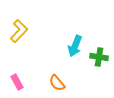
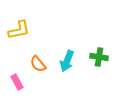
yellow L-shape: moved 1 px up; rotated 35 degrees clockwise
cyan arrow: moved 8 px left, 15 px down
orange semicircle: moved 19 px left, 19 px up
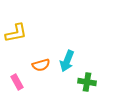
yellow L-shape: moved 3 px left, 3 px down
green cross: moved 12 px left, 25 px down
orange semicircle: moved 3 px right, 1 px down; rotated 66 degrees counterclockwise
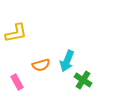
green cross: moved 4 px left, 2 px up; rotated 24 degrees clockwise
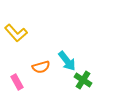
yellow L-shape: rotated 60 degrees clockwise
cyan arrow: rotated 60 degrees counterclockwise
orange semicircle: moved 2 px down
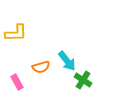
yellow L-shape: rotated 50 degrees counterclockwise
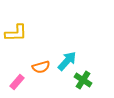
cyan arrow: rotated 100 degrees counterclockwise
pink rectangle: rotated 70 degrees clockwise
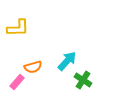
yellow L-shape: moved 2 px right, 5 px up
orange semicircle: moved 8 px left
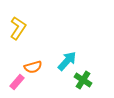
yellow L-shape: rotated 55 degrees counterclockwise
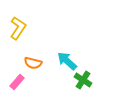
cyan arrow: rotated 90 degrees counterclockwise
orange semicircle: moved 4 px up; rotated 30 degrees clockwise
